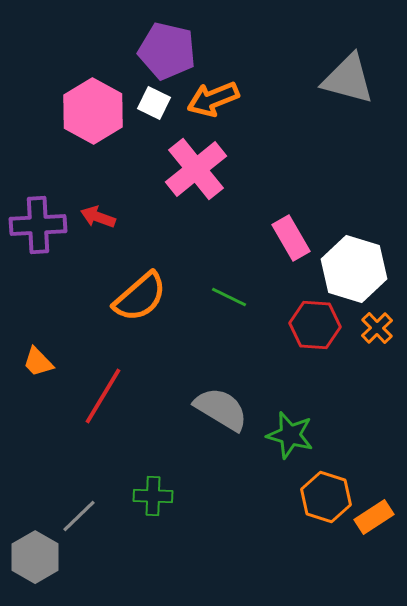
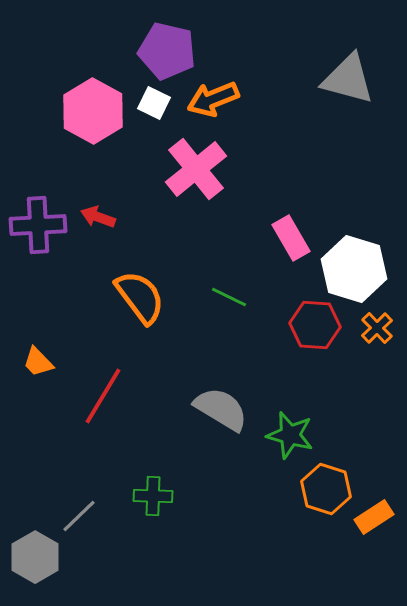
orange semicircle: rotated 86 degrees counterclockwise
orange hexagon: moved 8 px up
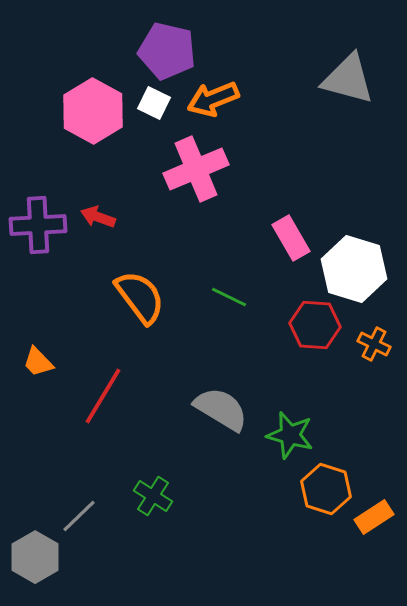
pink cross: rotated 16 degrees clockwise
orange cross: moved 3 px left, 16 px down; rotated 20 degrees counterclockwise
green cross: rotated 30 degrees clockwise
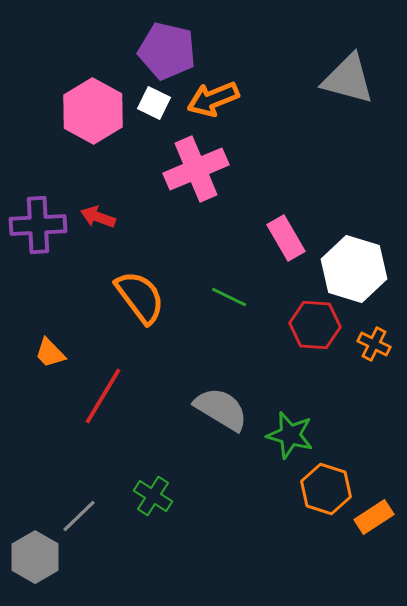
pink rectangle: moved 5 px left
orange trapezoid: moved 12 px right, 9 px up
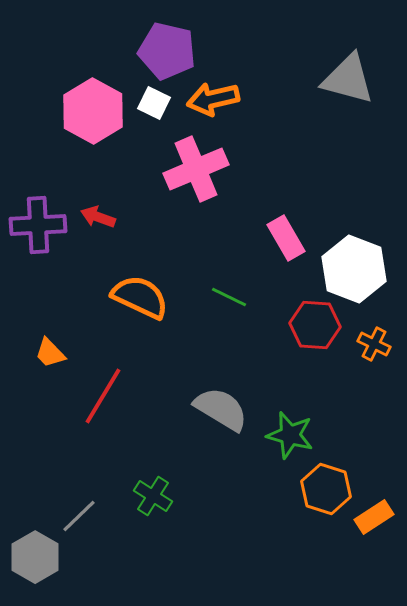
orange arrow: rotated 9 degrees clockwise
white hexagon: rotated 4 degrees clockwise
orange semicircle: rotated 28 degrees counterclockwise
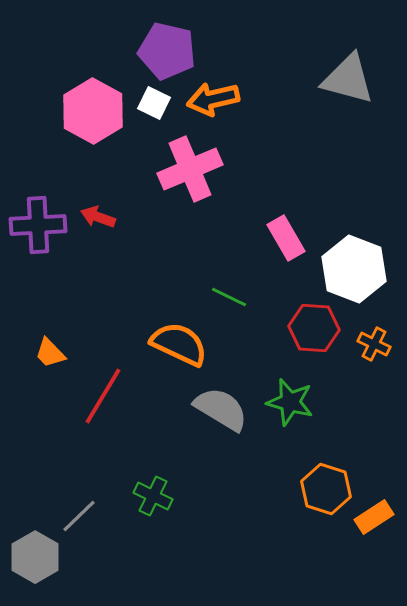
pink cross: moved 6 px left
orange semicircle: moved 39 px right, 47 px down
red hexagon: moved 1 px left, 3 px down
green star: moved 33 px up
green cross: rotated 6 degrees counterclockwise
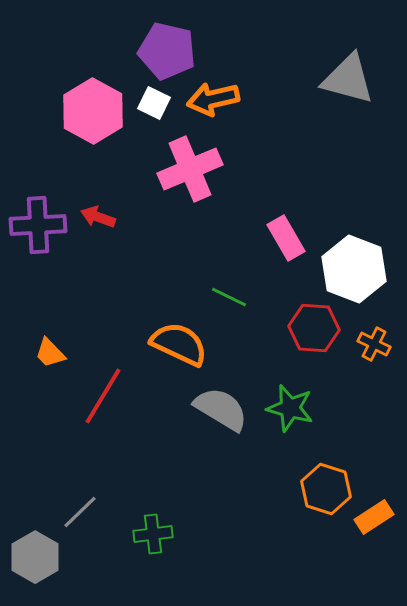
green star: moved 6 px down
green cross: moved 38 px down; rotated 33 degrees counterclockwise
gray line: moved 1 px right, 4 px up
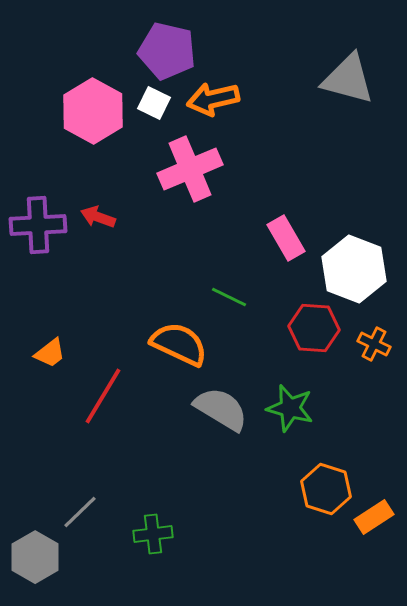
orange trapezoid: rotated 84 degrees counterclockwise
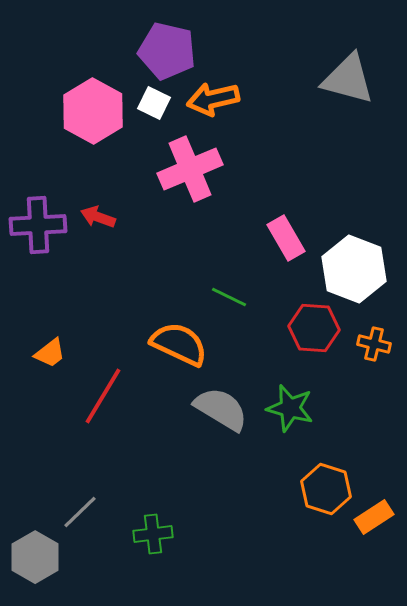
orange cross: rotated 12 degrees counterclockwise
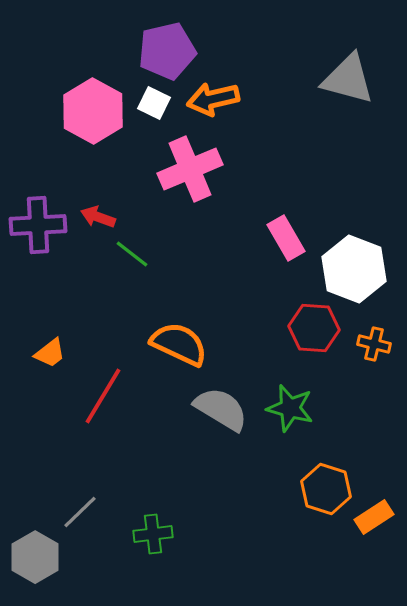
purple pentagon: rotated 26 degrees counterclockwise
green line: moved 97 px left, 43 px up; rotated 12 degrees clockwise
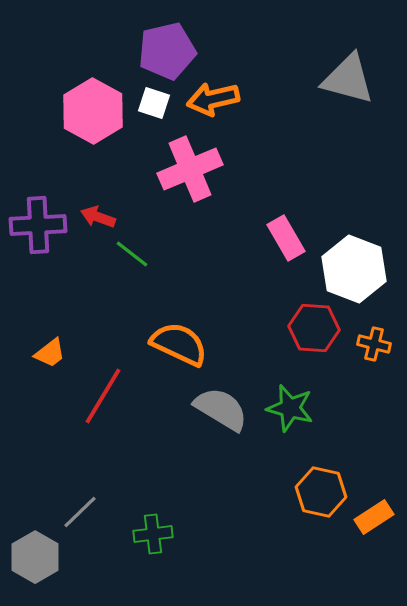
white square: rotated 8 degrees counterclockwise
orange hexagon: moved 5 px left, 3 px down; rotated 6 degrees counterclockwise
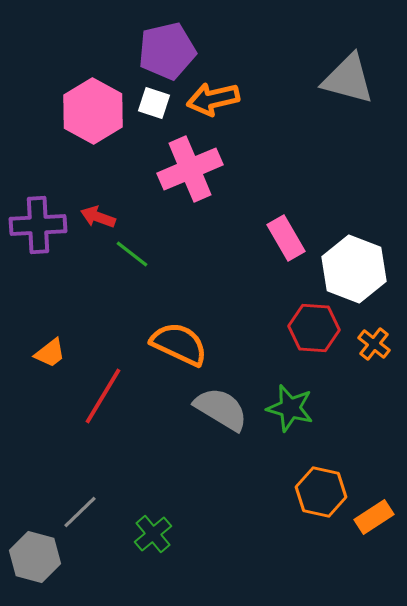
orange cross: rotated 24 degrees clockwise
green cross: rotated 33 degrees counterclockwise
gray hexagon: rotated 15 degrees counterclockwise
